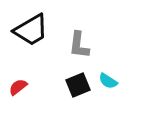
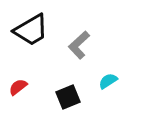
gray L-shape: rotated 40 degrees clockwise
cyan semicircle: rotated 114 degrees clockwise
black square: moved 10 px left, 12 px down
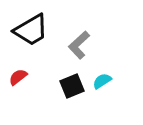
cyan semicircle: moved 6 px left
red semicircle: moved 10 px up
black square: moved 4 px right, 11 px up
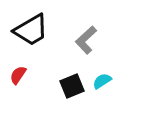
gray L-shape: moved 7 px right, 5 px up
red semicircle: moved 2 px up; rotated 18 degrees counterclockwise
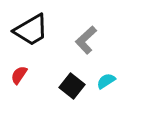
red semicircle: moved 1 px right
cyan semicircle: moved 4 px right
black square: rotated 30 degrees counterclockwise
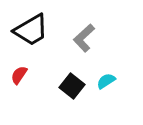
gray L-shape: moved 2 px left, 2 px up
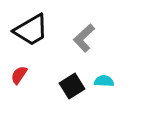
cyan semicircle: moved 2 px left; rotated 36 degrees clockwise
black square: rotated 20 degrees clockwise
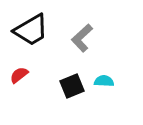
gray L-shape: moved 2 px left
red semicircle: rotated 18 degrees clockwise
black square: rotated 10 degrees clockwise
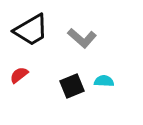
gray L-shape: rotated 96 degrees counterclockwise
